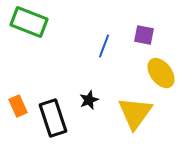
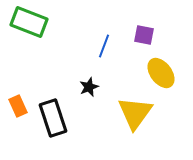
black star: moved 13 px up
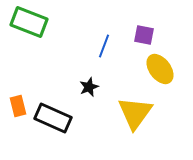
yellow ellipse: moved 1 px left, 4 px up
orange rectangle: rotated 10 degrees clockwise
black rectangle: rotated 48 degrees counterclockwise
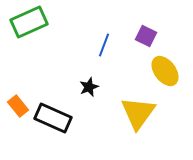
green rectangle: rotated 45 degrees counterclockwise
purple square: moved 2 px right, 1 px down; rotated 15 degrees clockwise
blue line: moved 1 px up
yellow ellipse: moved 5 px right, 2 px down
orange rectangle: rotated 25 degrees counterclockwise
yellow triangle: moved 3 px right
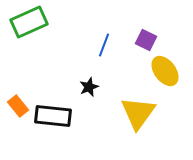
purple square: moved 4 px down
black rectangle: moved 2 px up; rotated 18 degrees counterclockwise
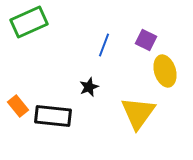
yellow ellipse: rotated 20 degrees clockwise
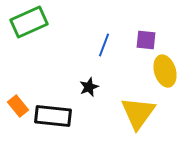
purple square: rotated 20 degrees counterclockwise
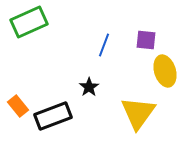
black star: rotated 12 degrees counterclockwise
black rectangle: rotated 27 degrees counterclockwise
